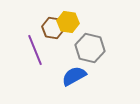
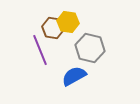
purple line: moved 5 px right
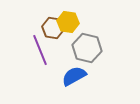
gray hexagon: moved 3 px left
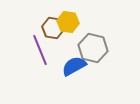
gray hexagon: moved 6 px right
blue semicircle: moved 10 px up
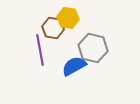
yellow hexagon: moved 4 px up
purple line: rotated 12 degrees clockwise
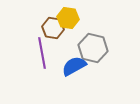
purple line: moved 2 px right, 3 px down
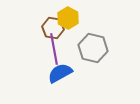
yellow hexagon: rotated 20 degrees clockwise
purple line: moved 12 px right, 4 px up
blue semicircle: moved 14 px left, 7 px down
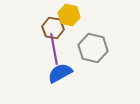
yellow hexagon: moved 1 px right, 3 px up; rotated 15 degrees counterclockwise
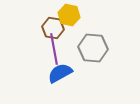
gray hexagon: rotated 8 degrees counterclockwise
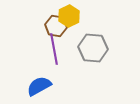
yellow hexagon: moved 1 px down; rotated 20 degrees clockwise
brown hexagon: moved 3 px right, 2 px up
blue semicircle: moved 21 px left, 13 px down
